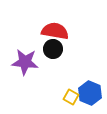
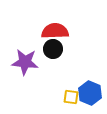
red semicircle: rotated 12 degrees counterclockwise
yellow square: rotated 21 degrees counterclockwise
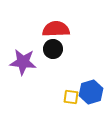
red semicircle: moved 1 px right, 2 px up
purple star: moved 2 px left
blue hexagon: moved 1 px right, 1 px up; rotated 20 degrees clockwise
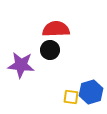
black circle: moved 3 px left, 1 px down
purple star: moved 2 px left, 3 px down
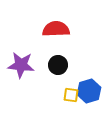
black circle: moved 8 px right, 15 px down
blue hexagon: moved 2 px left, 1 px up
yellow square: moved 2 px up
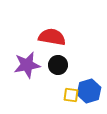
red semicircle: moved 4 px left, 8 px down; rotated 12 degrees clockwise
purple star: moved 6 px right; rotated 16 degrees counterclockwise
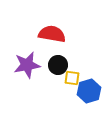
red semicircle: moved 3 px up
yellow square: moved 1 px right, 17 px up
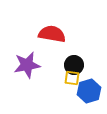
black circle: moved 16 px right
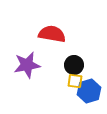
yellow square: moved 3 px right, 3 px down
